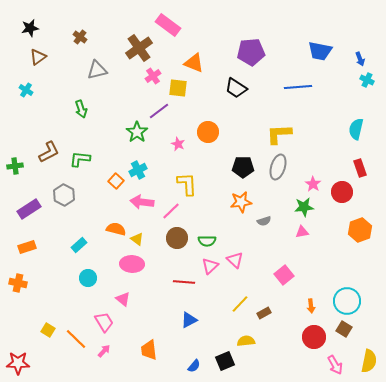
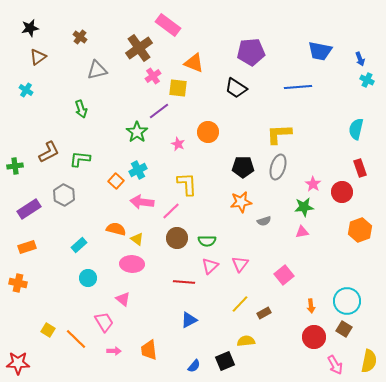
pink triangle at (235, 260): moved 5 px right, 4 px down; rotated 24 degrees clockwise
pink arrow at (104, 351): moved 10 px right; rotated 48 degrees clockwise
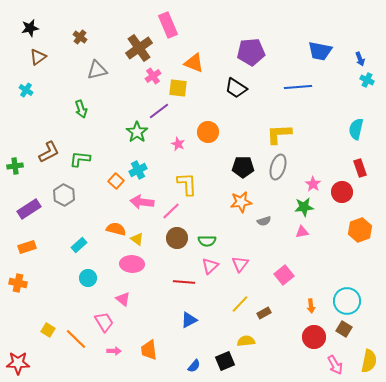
pink rectangle at (168, 25): rotated 30 degrees clockwise
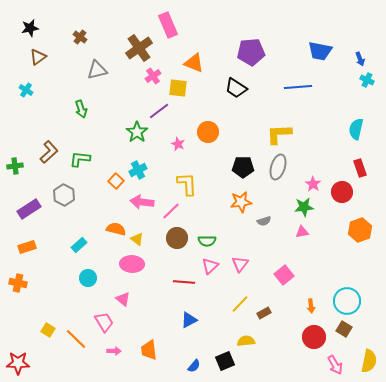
brown L-shape at (49, 152): rotated 15 degrees counterclockwise
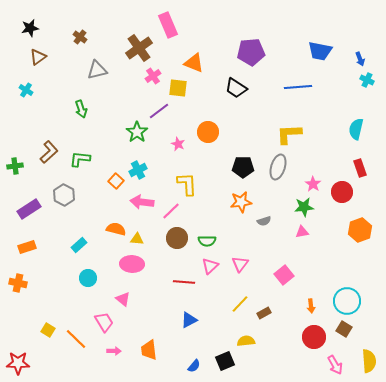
yellow L-shape at (279, 134): moved 10 px right
yellow triangle at (137, 239): rotated 32 degrees counterclockwise
yellow semicircle at (369, 361): rotated 15 degrees counterclockwise
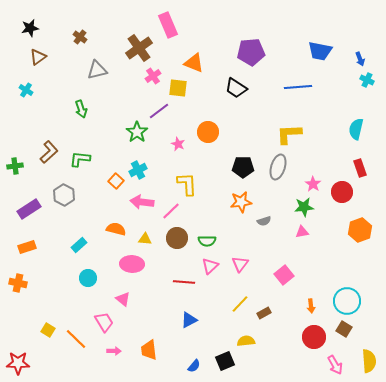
yellow triangle at (137, 239): moved 8 px right
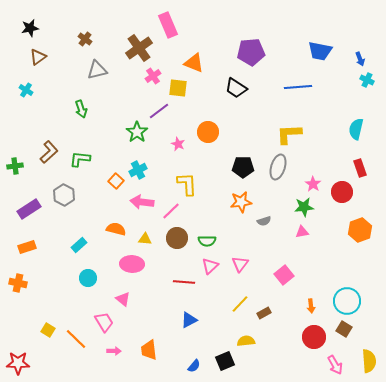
brown cross at (80, 37): moved 5 px right, 2 px down
